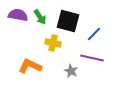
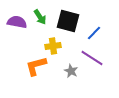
purple semicircle: moved 1 px left, 7 px down
blue line: moved 1 px up
yellow cross: moved 3 px down; rotated 21 degrees counterclockwise
purple line: rotated 20 degrees clockwise
orange L-shape: moved 6 px right; rotated 40 degrees counterclockwise
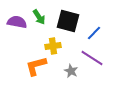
green arrow: moved 1 px left
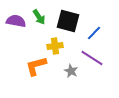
purple semicircle: moved 1 px left, 1 px up
yellow cross: moved 2 px right
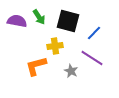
purple semicircle: moved 1 px right
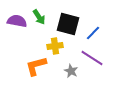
black square: moved 3 px down
blue line: moved 1 px left
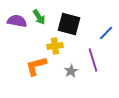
black square: moved 1 px right
blue line: moved 13 px right
purple line: moved 1 px right, 2 px down; rotated 40 degrees clockwise
gray star: rotated 16 degrees clockwise
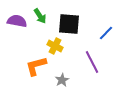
green arrow: moved 1 px right, 1 px up
black square: rotated 10 degrees counterclockwise
yellow cross: rotated 35 degrees clockwise
purple line: moved 1 px left, 2 px down; rotated 10 degrees counterclockwise
gray star: moved 9 px left, 9 px down
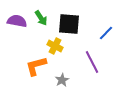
green arrow: moved 1 px right, 2 px down
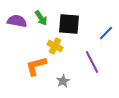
gray star: moved 1 px right, 1 px down
